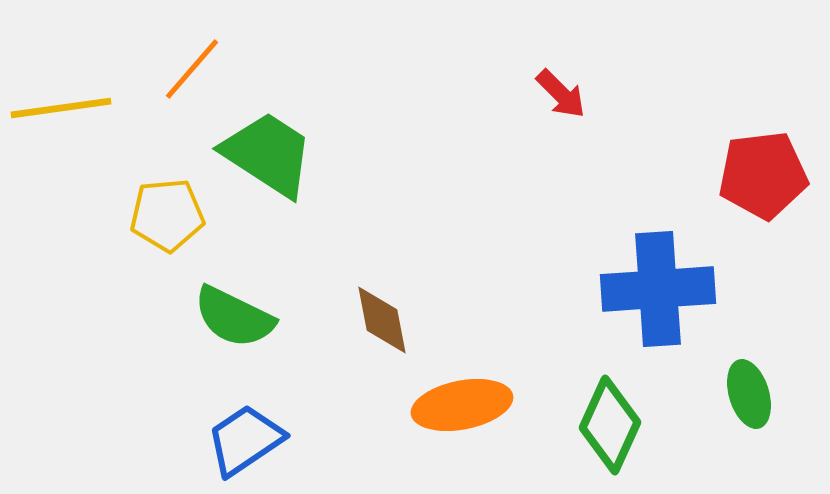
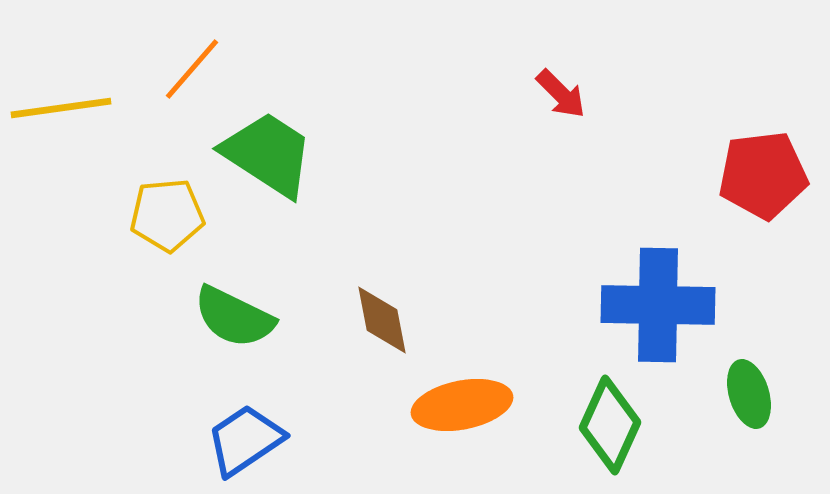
blue cross: moved 16 px down; rotated 5 degrees clockwise
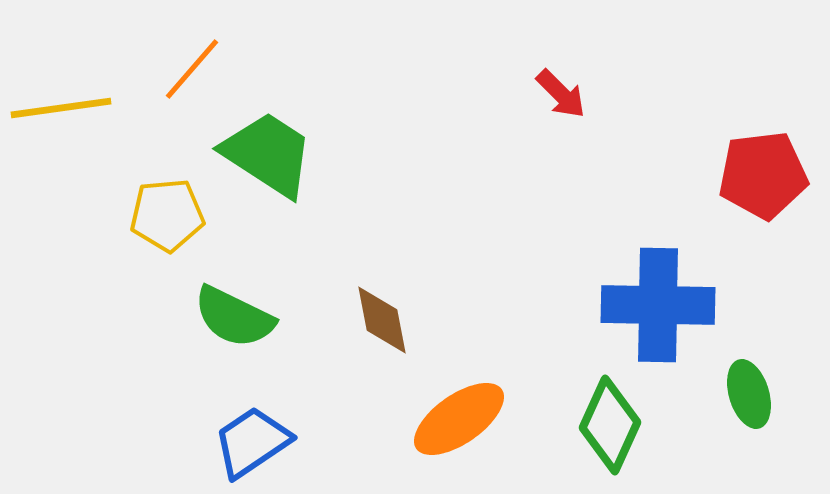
orange ellipse: moved 3 px left, 14 px down; rotated 24 degrees counterclockwise
blue trapezoid: moved 7 px right, 2 px down
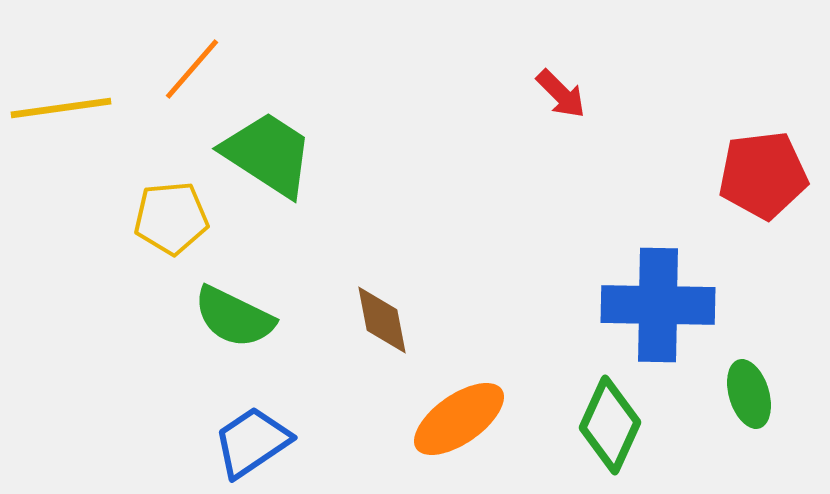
yellow pentagon: moved 4 px right, 3 px down
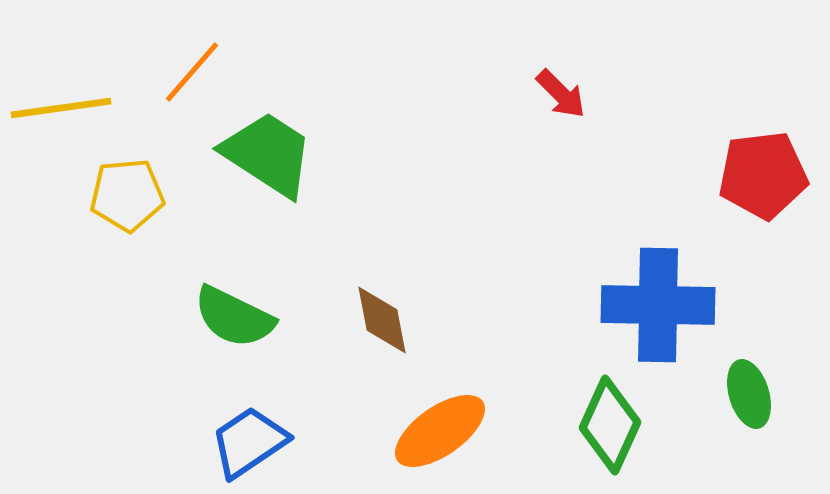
orange line: moved 3 px down
yellow pentagon: moved 44 px left, 23 px up
orange ellipse: moved 19 px left, 12 px down
blue trapezoid: moved 3 px left
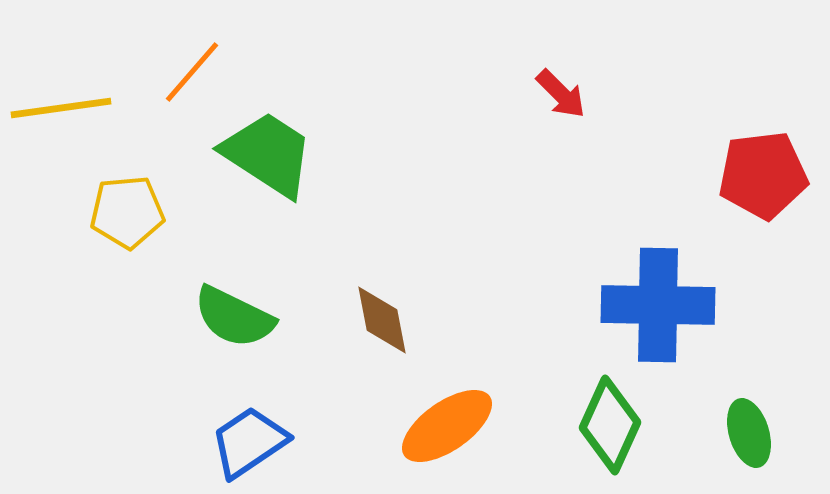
yellow pentagon: moved 17 px down
green ellipse: moved 39 px down
orange ellipse: moved 7 px right, 5 px up
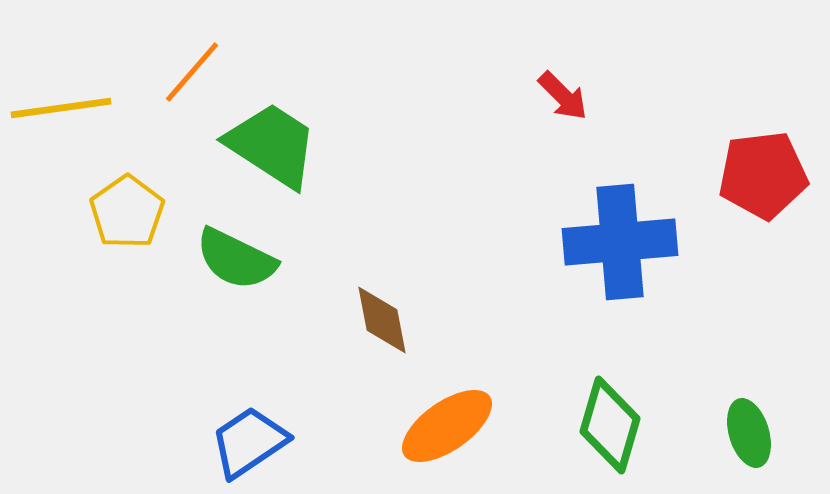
red arrow: moved 2 px right, 2 px down
green trapezoid: moved 4 px right, 9 px up
yellow pentagon: rotated 30 degrees counterclockwise
blue cross: moved 38 px left, 63 px up; rotated 6 degrees counterclockwise
green semicircle: moved 2 px right, 58 px up
green diamond: rotated 8 degrees counterclockwise
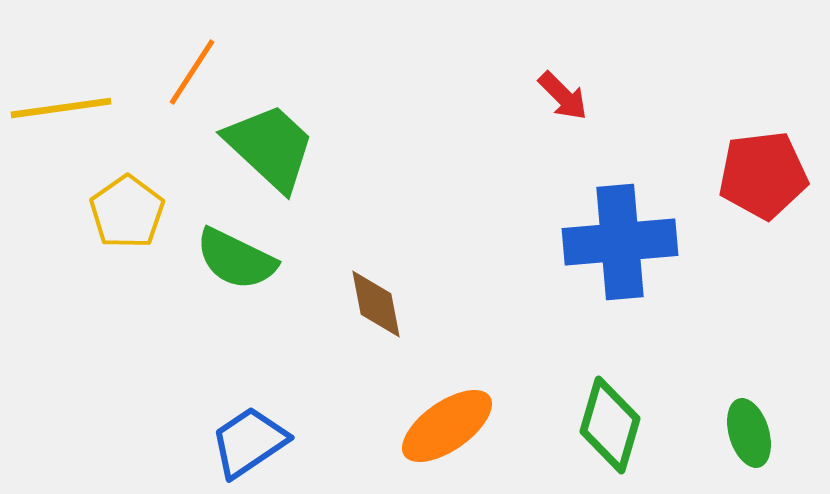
orange line: rotated 8 degrees counterclockwise
green trapezoid: moved 2 px left, 2 px down; rotated 10 degrees clockwise
brown diamond: moved 6 px left, 16 px up
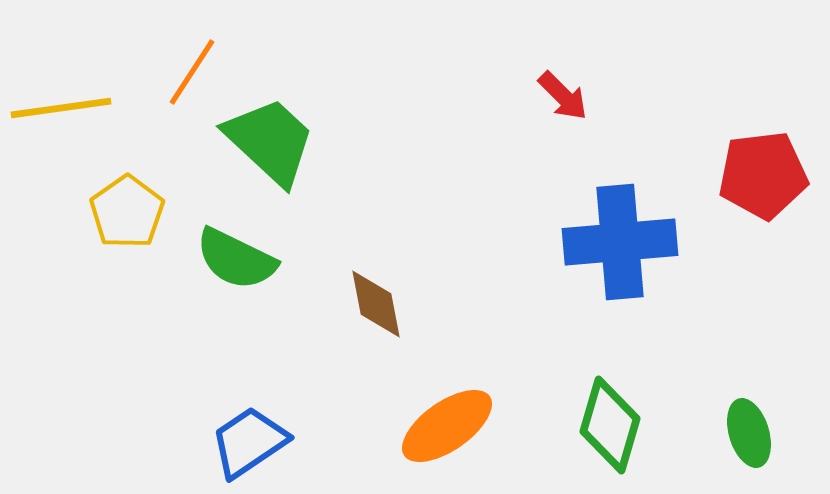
green trapezoid: moved 6 px up
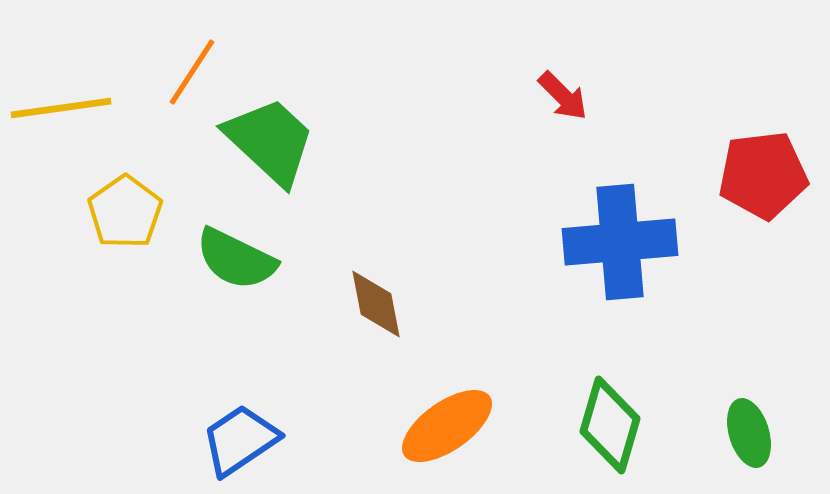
yellow pentagon: moved 2 px left
blue trapezoid: moved 9 px left, 2 px up
